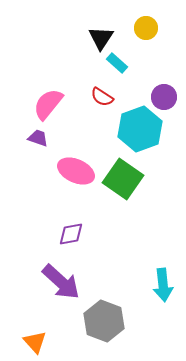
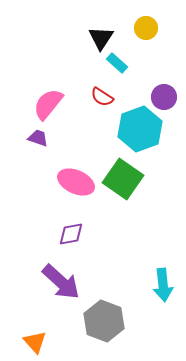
pink ellipse: moved 11 px down
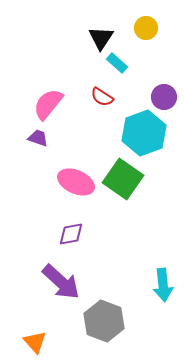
cyan hexagon: moved 4 px right, 4 px down
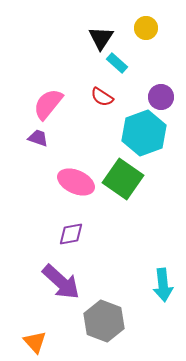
purple circle: moved 3 px left
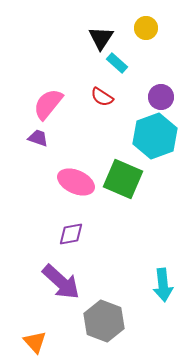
cyan hexagon: moved 11 px right, 3 px down
green square: rotated 12 degrees counterclockwise
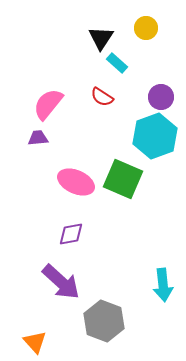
purple trapezoid: rotated 25 degrees counterclockwise
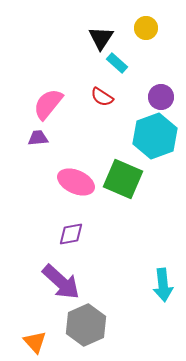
gray hexagon: moved 18 px left, 4 px down; rotated 15 degrees clockwise
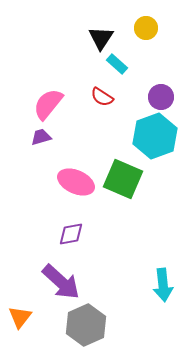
cyan rectangle: moved 1 px down
purple trapezoid: moved 3 px right, 1 px up; rotated 10 degrees counterclockwise
orange triangle: moved 15 px left, 25 px up; rotated 20 degrees clockwise
